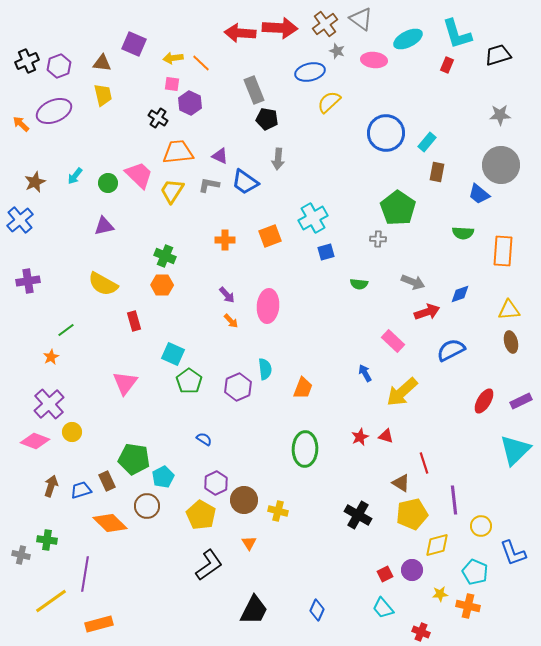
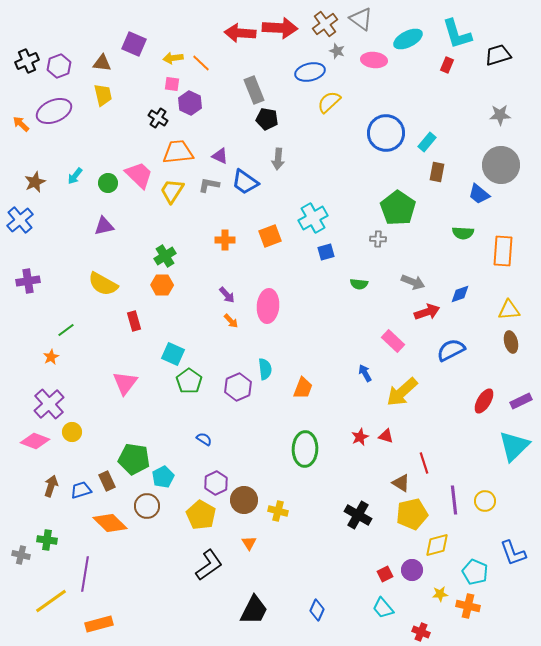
green cross at (165, 256): rotated 35 degrees clockwise
cyan triangle at (515, 450): moved 1 px left, 4 px up
yellow circle at (481, 526): moved 4 px right, 25 px up
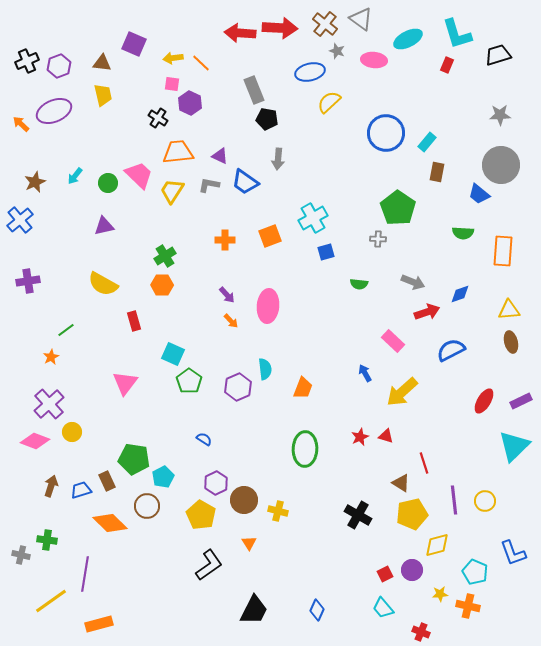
brown cross at (325, 24): rotated 15 degrees counterclockwise
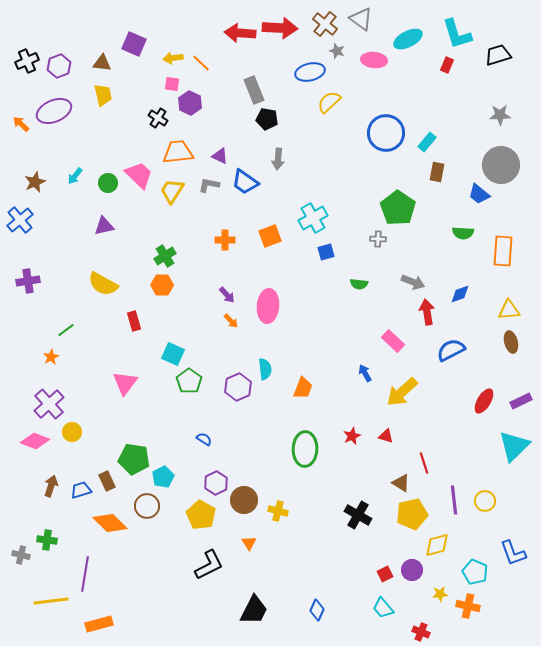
red arrow at (427, 312): rotated 80 degrees counterclockwise
red star at (360, 437): moved 8 px left, 1 px up
black L-shape at (209, 565): rotated 8 degrees clockwise
yellow line at (51, 601): rotated 28 degrees clockwise
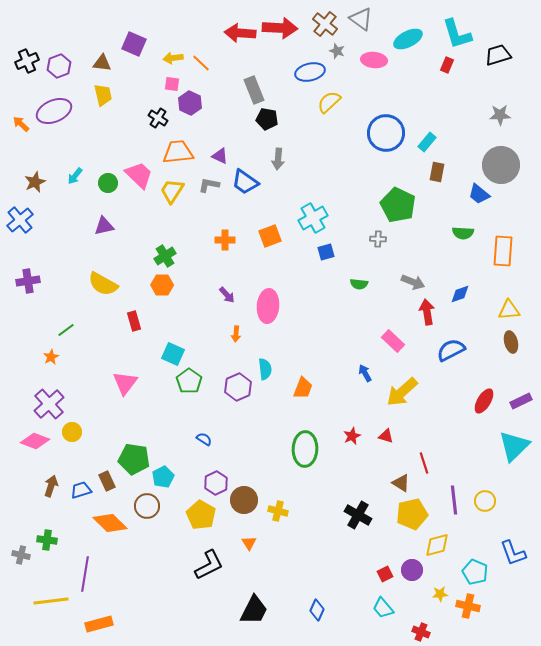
green pentagon at (398, 208): moved 3 px up; rotated 8 degrees counterclockwise
orange arrow at (231, 321): moved 5 px right, 13 px down; rotated 49 degrees clockwise
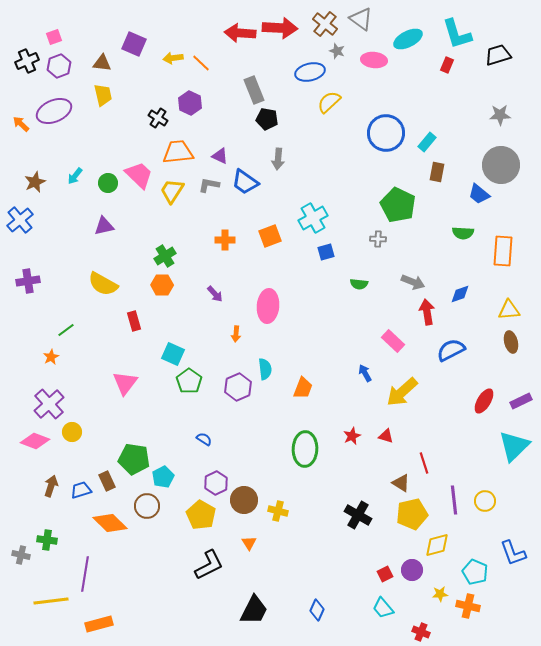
pink square at (172, 84): moved 118 px left, 47 px up; rotated 28 degrees counterclockwise
purple arrow at (227, 295): moved 12 px left, 1 px up
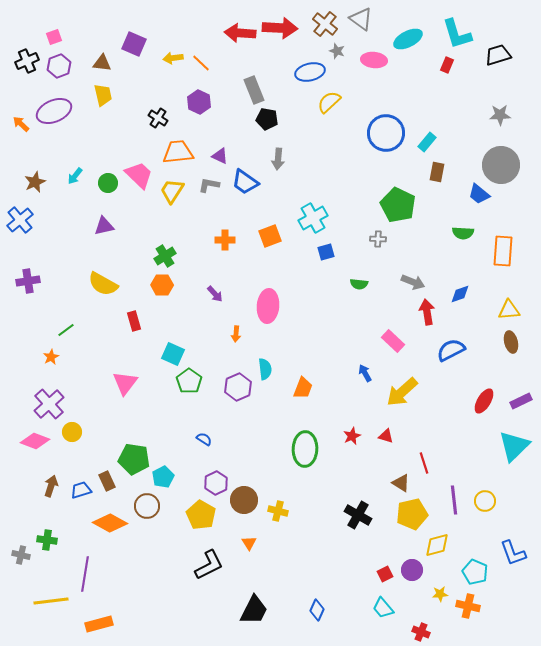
purple hexagon at (190, 103): moved 9 px right, 1 px up
orange diamond at (110, 523): rotated 16 degrees counterclockwise
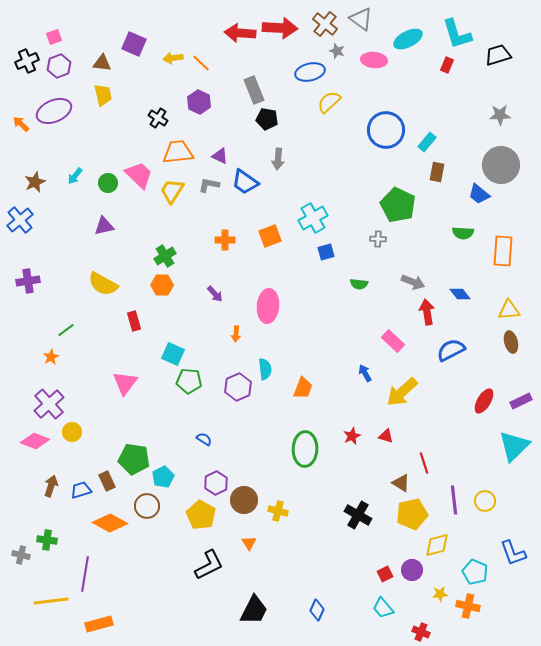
blue circle at (386, 133): moved 3 px up
blue diamond at (460, 294): rotated 70 degrees clockwise
green pentagon at (189, 381): rotated 30 degrees counterclockwise
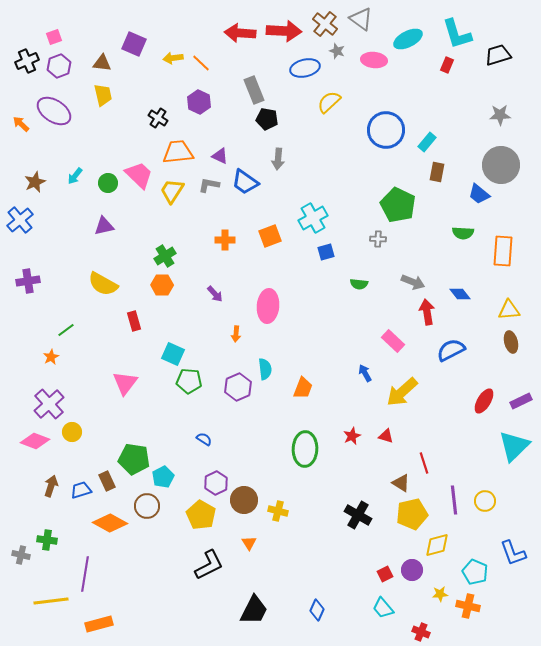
red arrow at (280, 28): moved 4 px right, 3 px down
blue ellipse at (310, 72): moved 5 px left, 4 px up
purple ellipse at (54, 111): rotated 56 degrees clockwise
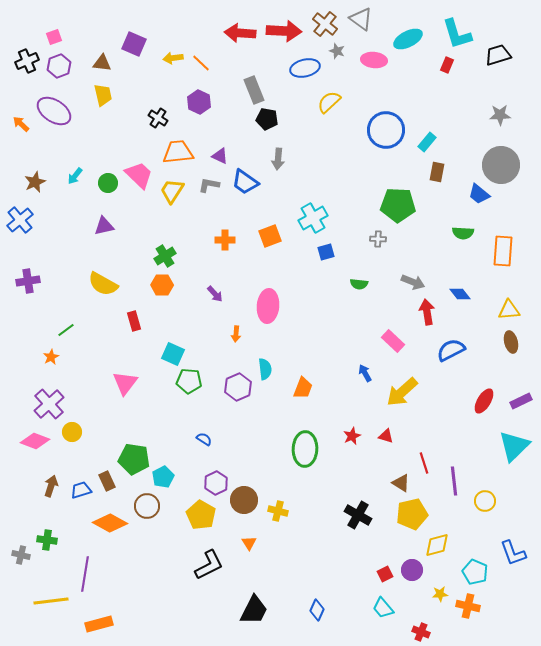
green pentagon at (398, 205): rotated 24 degrees counterclockwise
purple line at (454, 500): moved 19 px up
